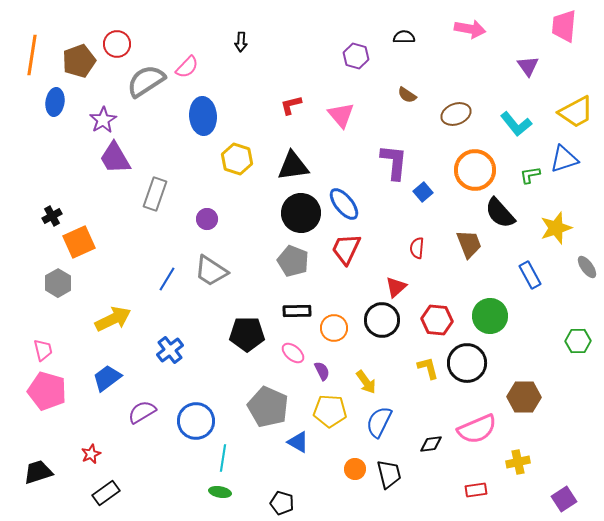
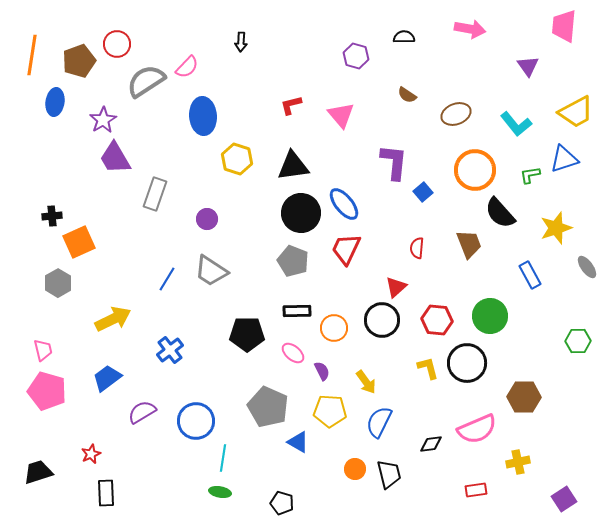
black cross at (52, 216): rotated 24 degrees clockwise
black rectangle at (106, 493): rotated 56 degrees counterclockwise
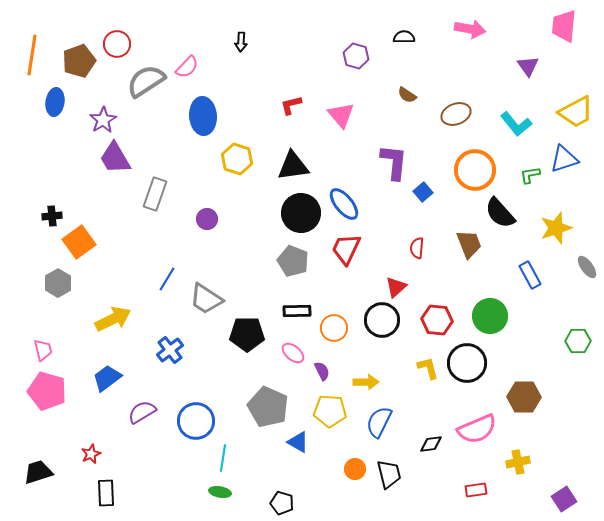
orange square at (79, 242): rotated 12 degrees counterclockwise
gray trapezoid at (211, 271): moved 5 px left, 28 px down
yellow arrow at (366, 382): rotated 55 degrees counterclockwise
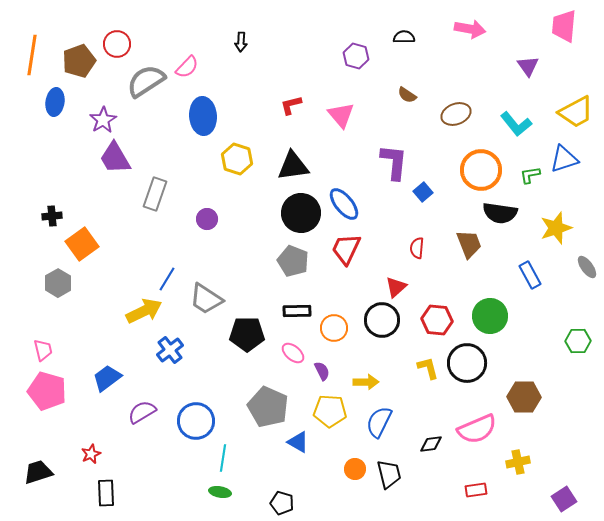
orange circle at (475, 170): moved 6 px right
black semicircle at (500, 213): rotated 40 degrees counterclockwise
orange square at (79, 242): moved 3 px right, 2 px down
yellow arrow at (113, 319): moved 31 px right, 8 px up
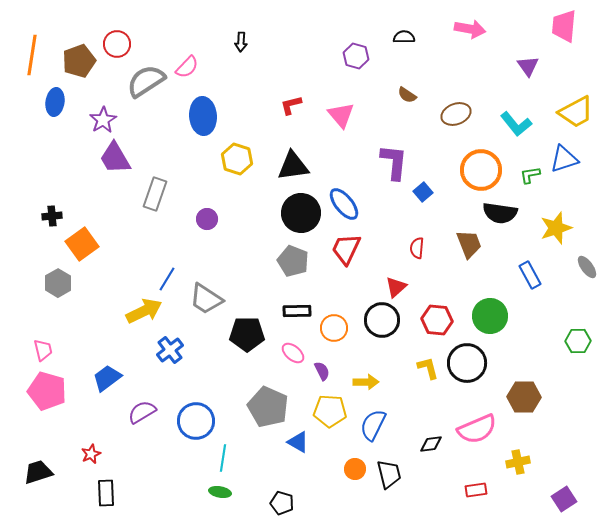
blue semicircle at (379, 422): moved 6 px left, 3 px down
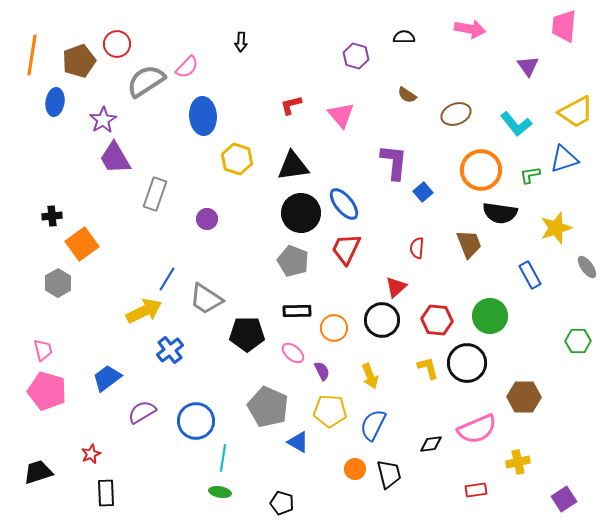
yellow arrow at (366, 382): moved 4 px right, 6 px up; rotated 70 degrees clockwise
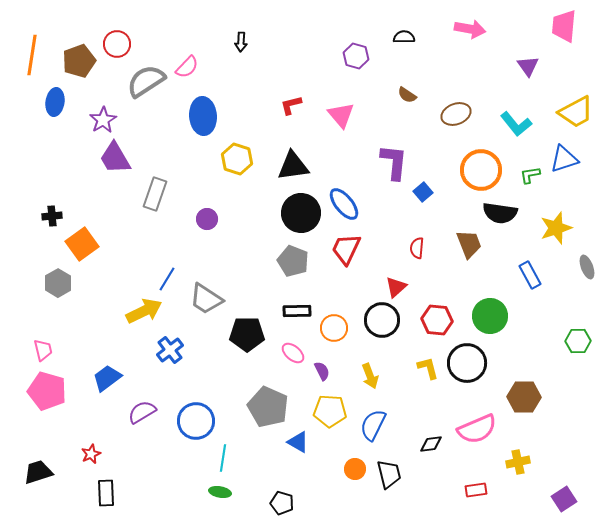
gray ellipse at (587, 267): rotated 15 degrees clockwise
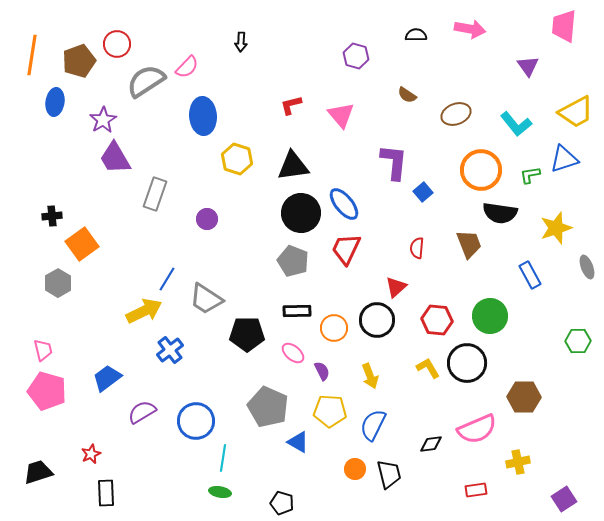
black semicircle at (404, 37): moved 12 px right, 2 px up
black circle at (382, 320): moved 5 px left
yellow L-shape at (428, 368): rotated 15 degrees counterclockwise
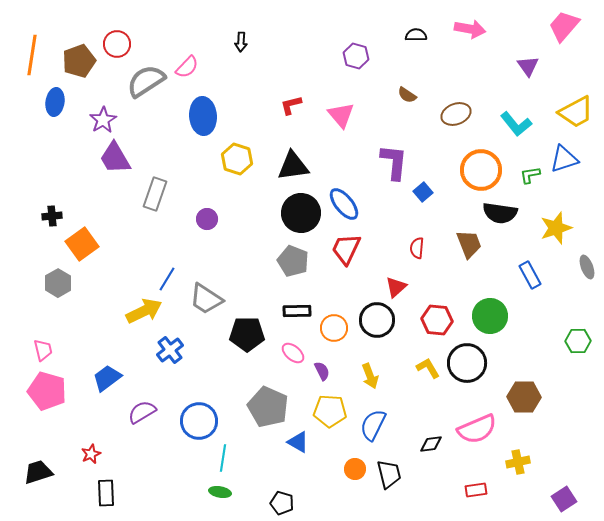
pink trapezoid at (564, 26): rotated 36 degrees clockwise
blue circle at (196, 421): moved 3 px right
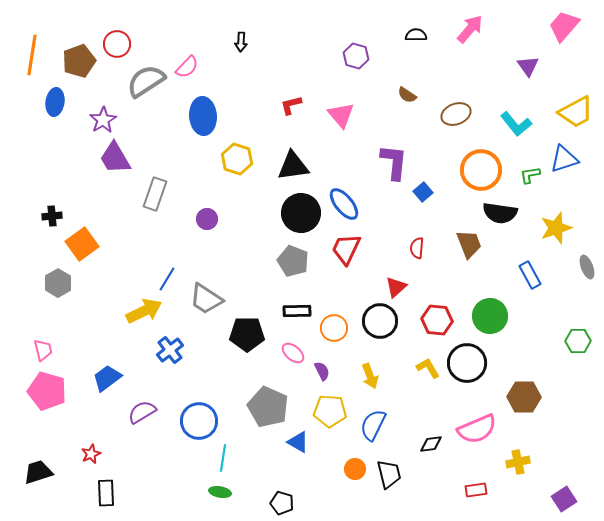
pink arrow at (470, 29): rotated 60 degrees counterclockwise
black circle at (377, 320): moved 3 px right, 1 px down
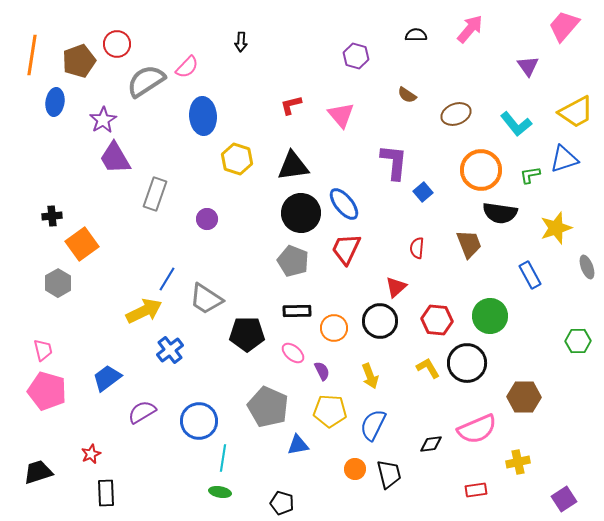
blue triangle at (298, 442): moved 3 px down; rotated 40 degrees counterclockwise
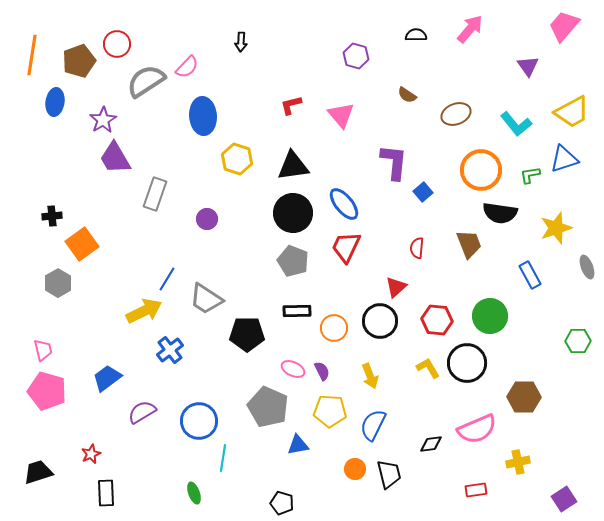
yellow trapezoid at (576, 112): moved 4 px left
black circle at (301, 213): moved 8 px left
red trapezoid at (346, 249): moved 2 px up
pink ellipse at (293, 353): moved 16 px down; rotated 15 degrees counterclockwise
green ellipse at (220, 492): moved 26 px left, 1 px down; rotated 60 degrees clockwise
